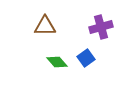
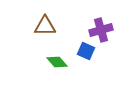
purple cross: moved 3 px down
blue square: moved 7 px up; rotated 30 degrees counterclockwise
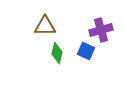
green diamond: moved 9 px up; rotated 55 degrees clockwise
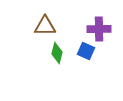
purple cross: moved 2 px left, 1 px up; rotated 15 degrees clockwise
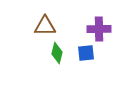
blue square: moved 2 px down; rotated 30 degrees counterclockwise
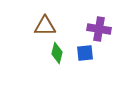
purple cross: rotated 10 degrees clockwise
blue square: moved 1 px left
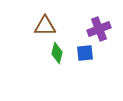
purple cross: rotated 30 degrees counterclockwise
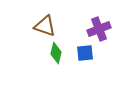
brown triangle: rotated 20 degrees clockwise
green diamond: moved 1 px left
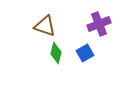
purple cross: moved 5 px up
blue square: rotated 24 degrees counterclockwise
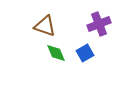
green diamond: rotated 35 degrees counterclockwise
